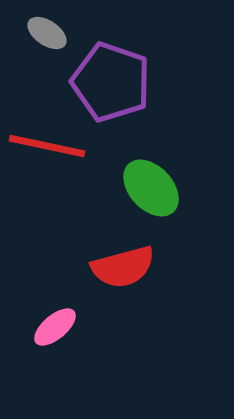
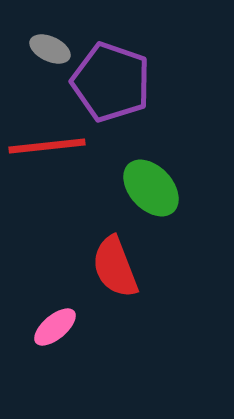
gray ellipse: moved 3 px right, 16 px down; rotated 9 degrees counterclockwise
red line: rotated 18 degrees counterclockwise
red semicircle: moved 8 px left; rotated 84 degrees clockwise
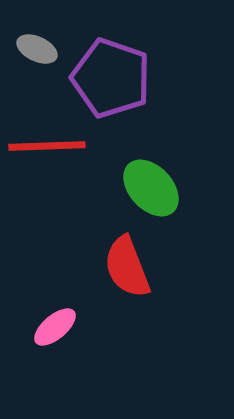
gray ellipse: moved 13 px left
purple pentagon: moved 4 px up
red line: rotated 4 degrees clockwise
red semicircle: moved 12 px right
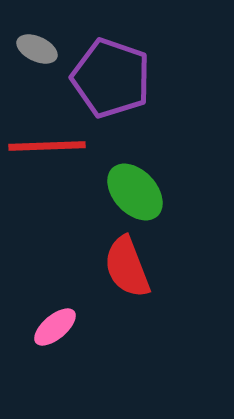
green ellipse: moved 16 px left, 4 px down
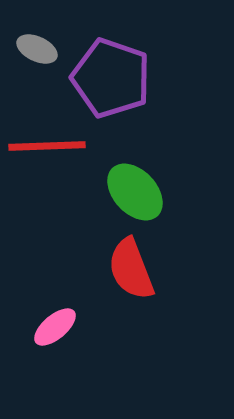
red semicircle: moved 4 px right, 2 px down
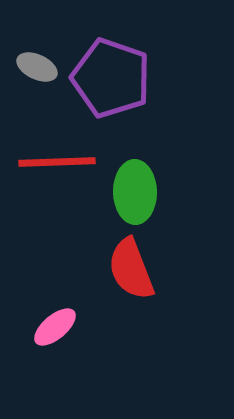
gray ellipse: moved 18 px down
red line: moved 10 px right, 16 px down
green ellipse: rotated 42 degrees clockwise
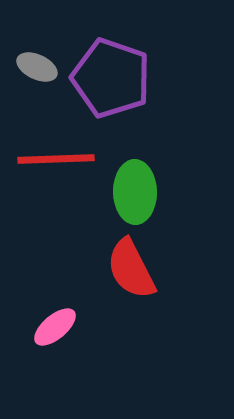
red line: moved 1 px left, 3 px up
red semicircle: rotated 6 degrees counterclockwise
